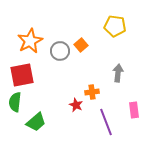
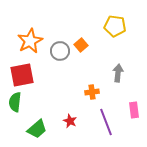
red star: moved 6 px left, 16 px down
green trapezoid: moved 1 px right, 7 px down
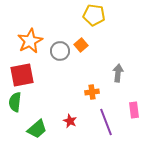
yellow pentagon: moved 21 px left, 11 px up
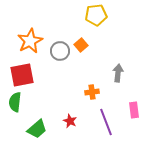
yellow pentagon: moved 2 px right; rotated 15 degrees counterclockwise
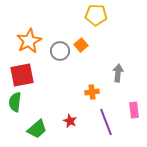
yellow pentagon: rotated 10 degrees clockwise
orange star: moved 1 px left
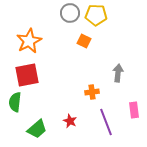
orange square: moved 3 px right, 4 px up; rotated 24 degrees counterclockwise
gray circle: moved 10 px right, 38 px up
red square: moved 5 px right
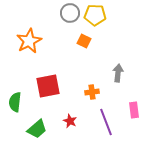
yellow pentagon: moved 1 px left
red square: moved 21 px right, 11 px down
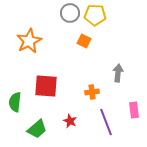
red square: moved 2 px left; rotated 15 degrees clockwise
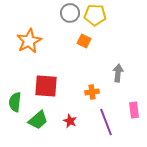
green trapezoid: moved 1 px right, 9 px up
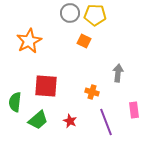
orange cross: rotated 24 degrees clockwise
